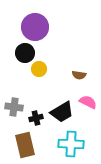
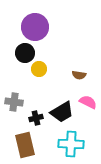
gray cross: moved 5 px up
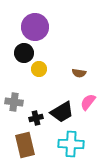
black circle: moved 1 px left
brown semicircle: moved 2 px up
pink semicircle: rotated 78 degrees counterclockwise
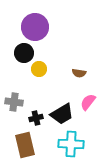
black trapezoid: moved 2 px down
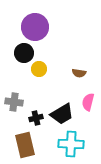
pink semicircle: rotated 24 degrees counterclockwise
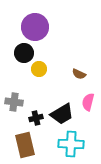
brown semicircle: moved 1 px down; rotated 16 degrees clockwise
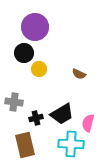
pink semicircle: moved 21 px down
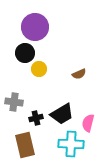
black circle: moved 1 px right
brown semicircle: rotated 48 degrees counterclockwise
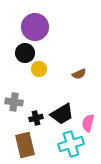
cyan cross: rotated 20 degrees counterclockwise
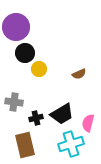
purple circle: moved 19 px left
